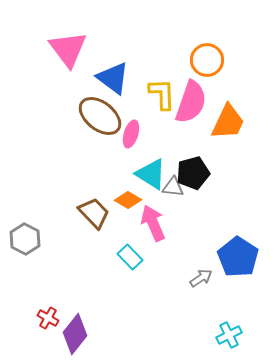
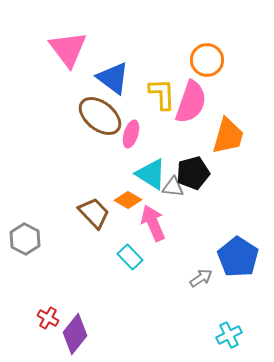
orange trapezoid: moved 14 px down; rotated 9 degrees counterclockwise
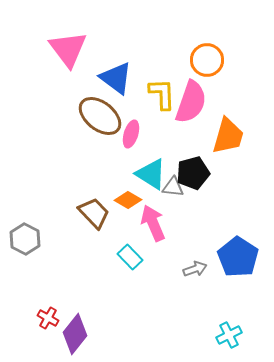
blue triangle: moved 3 px right
gray arrow: moved 6 px left, 9 px up; rotated 15 degrees clockwise
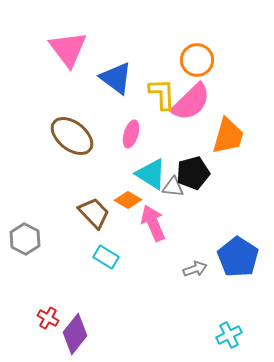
orange circle: moved 10 px left
pink semicircle: rotated 27 degrees clockwise
brown ellipse: moved 28 px left, 20 px down
cyan rectangle: moved 24 px left; rotated 15 degrees counterclockwise
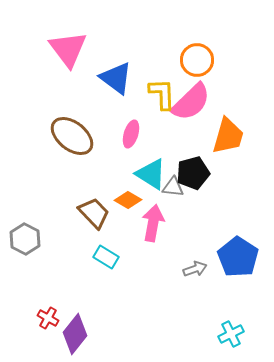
pink arrow: rotated 33 degrees clockwise
cyan cross: moved 2 px right, 1 px up
